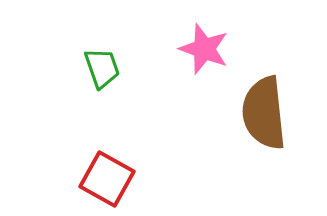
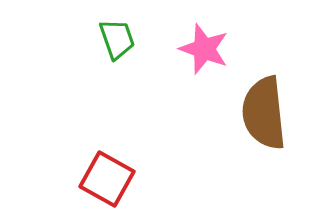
green trapezoid: moved 15 px right, 29 px up
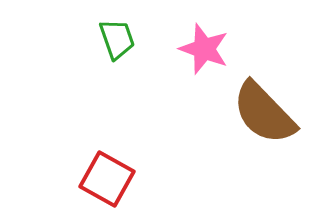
brown semicircle: rotated 38 degrees counterclockwise
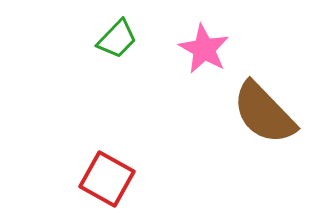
green trapezoid: rotated 63 degrees clockwise
pink star: rotated 9 degrees clockwise
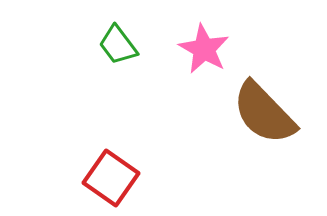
green trapezoid: moved 1 px right, 6 px down; rotated 99 degrees clockwise
red square: moved 4 px right, 1 px up; rotated 6 degrees clockwise
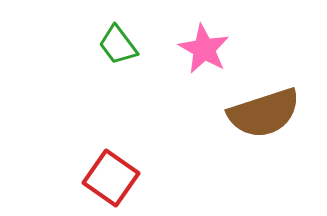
brown semicircle: rotated 64 degrees counterclockwise
